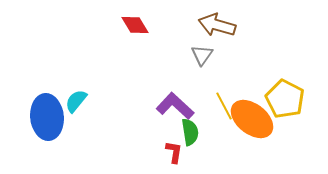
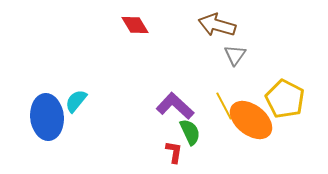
gray triangle: moved 33 px right
orange ellipse: moved 1 px left, 1 px down
green semicircle: rotated 16 degrees counterclockwise
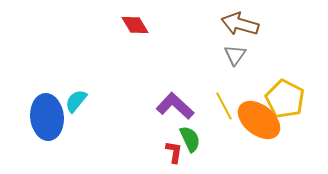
brown arrow: moved 23 px right, 1 px up
orange ellipse: moved 8 px right
green semicircle: moved 7 px down
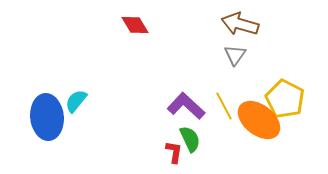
purple L-shape: moved 11 px right
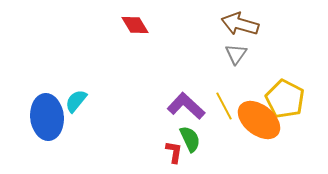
gray triangle: moved 1 px right, 1 px up
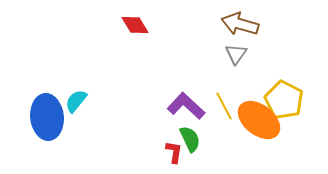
yellow pentagon: moved 1 px left, 1 px down
